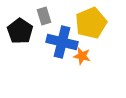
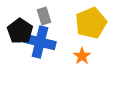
blue cross: moved 22 px left
orange star: rotated 24 degrees clockwise
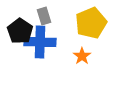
blue cross: rotated 12 degrees counterclockwise
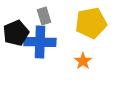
yellow pentagon: rotated 12 degrees clockwise
black pentagon: moved 4 px left, 2 px down; rotated 15 degrees clockwise
orange star: moved 1 px right, 5 px down
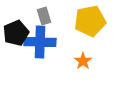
yellow pentagon: moved 1 px left, 2 px up
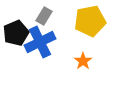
gray rectangle: rotated 48 degrees clockwise
blue cross: rotated 28 degrees counterclockwise
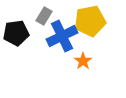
black pentagon: rotated 15 degrees clockwise
blue cross: moved 22 px right, 6 px up
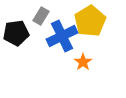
gray rectangle: moved 3 px left
yellow pentagon: rotated 20 degrees counterclockwise
orange star: moved 1 px down
